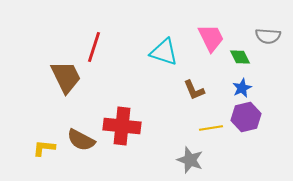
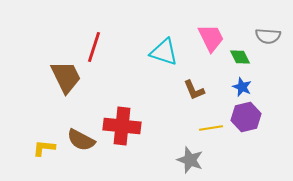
blue star: moved 1 px up; rotated 24 degrees counterclockwise
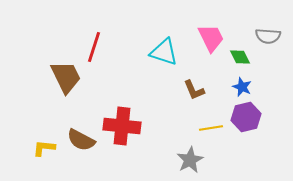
gray star: rotated 24 degrees clockwise
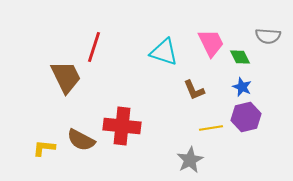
pink trapezoid: moved 5 px down
